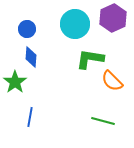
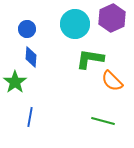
purple hexagon: moved 1 px left
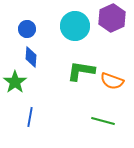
cyan circle: moved 2 px down
green L-shape: moved 9 px left, 12 px down
orange semicircle: rotated 25 degrees counterclockwise
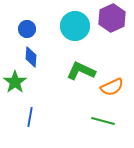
green L-shape: rotated 16 degrees clockwise
orange semicircle: moved 6 px down; rotated 45 degrees counterclockwise
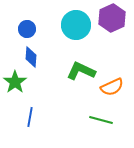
cyan circle: moved 1 px right, 1 px up
green line: moved 2 px left, 1 px up
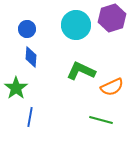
purple hexagon: rotated 8 degrees clockwise
green star: moved 1 px right, 6 px down
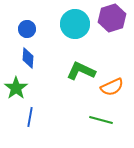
cyan circle: moved 1 px left, 1 px up
blue diamond: moved 3 px left, 1 px down
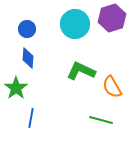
orange semicircle: rotated 85 degrees clockwise
blue line: moved 1 px right, 1 px down
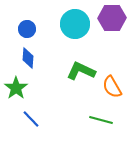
purple hexagon: rotated 16 degrees clockwise
blue line: moved 1 px down; rotated 54 degrees counterclockwise
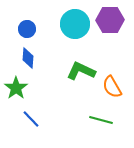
purple hexagon: moved 2 px left, 2 px down
